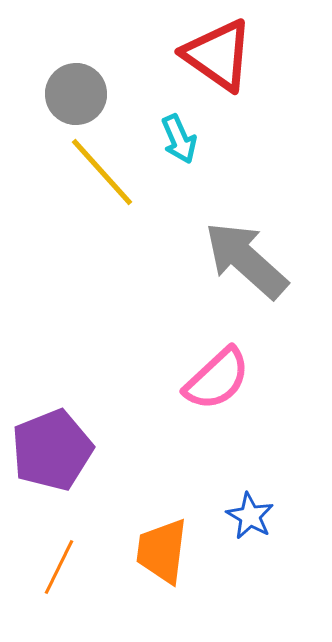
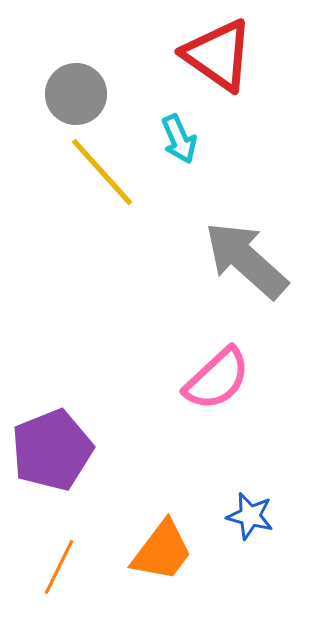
blue star: rotated 15 degrees counterclockwise
orange trapezoid: rotated 150 degrees counterclockwise
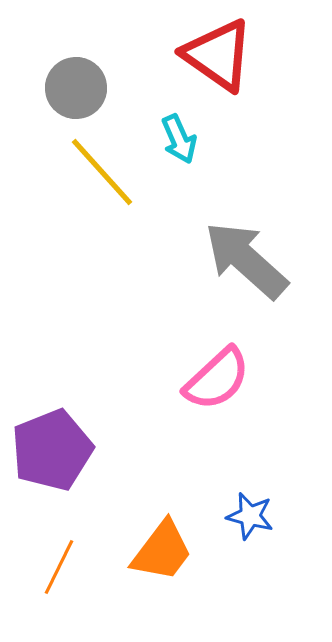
gray circle: moved 6 px up
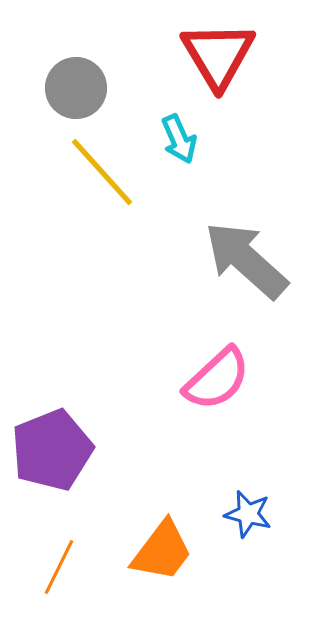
red triangle: rotated 24 degrees clockwise
blue star: moved 2 px left, 2 px up
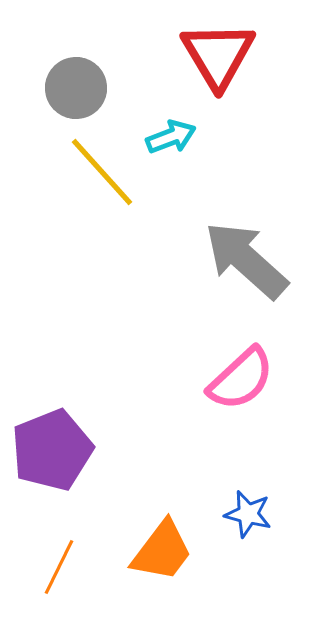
cyan arrow: moved 8 px left, 2 px up; rotated 87 degrees counterclockwise
pink semicircle: moved 24 px right
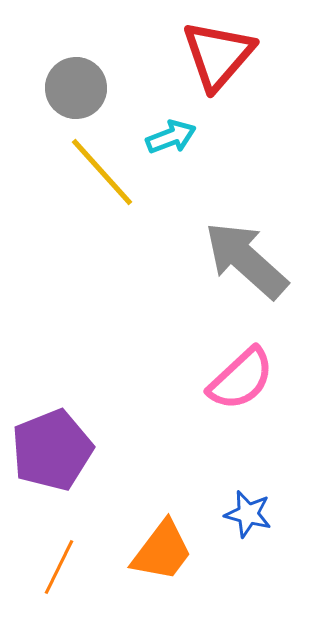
red triangle: rotated 12 degrees clockwise
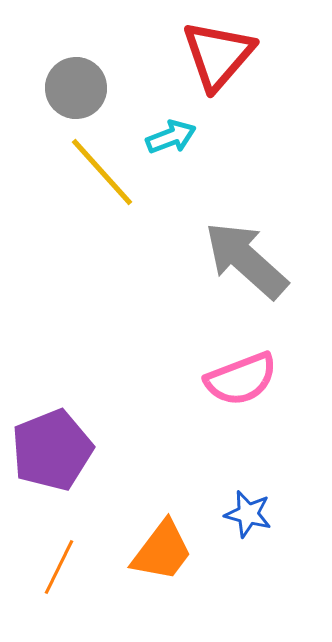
pink semicircle: rotated 22 degrees clockwise
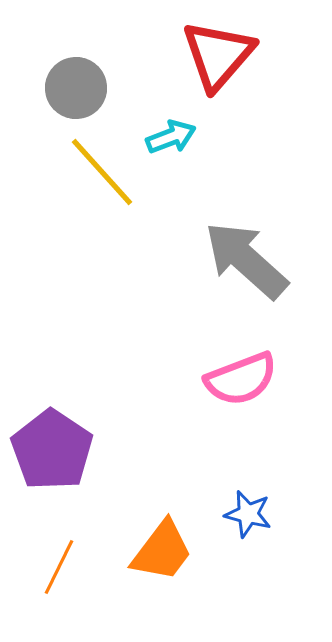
purple pentagon: rotated 16 degrees counterclockwise
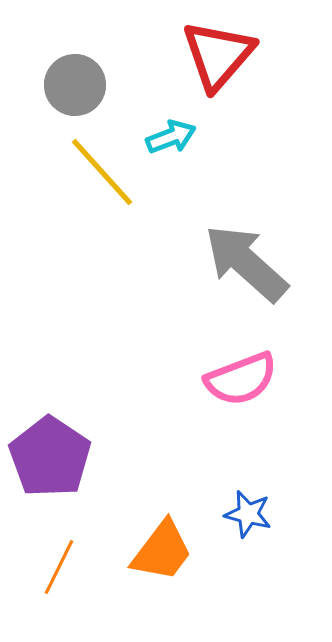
gray circle: moved 1 px left, 3 px up
gray arrow: moved 3 px down
purple pentagon: moved 2 px left, 7 px down
